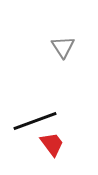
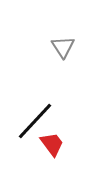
black line: rotated 27 degrees counterclockwise
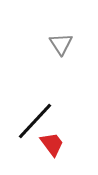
gray triangle: moved 2 px left, 3 px up
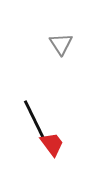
black line: rotated 69 degrees counterclockwise
